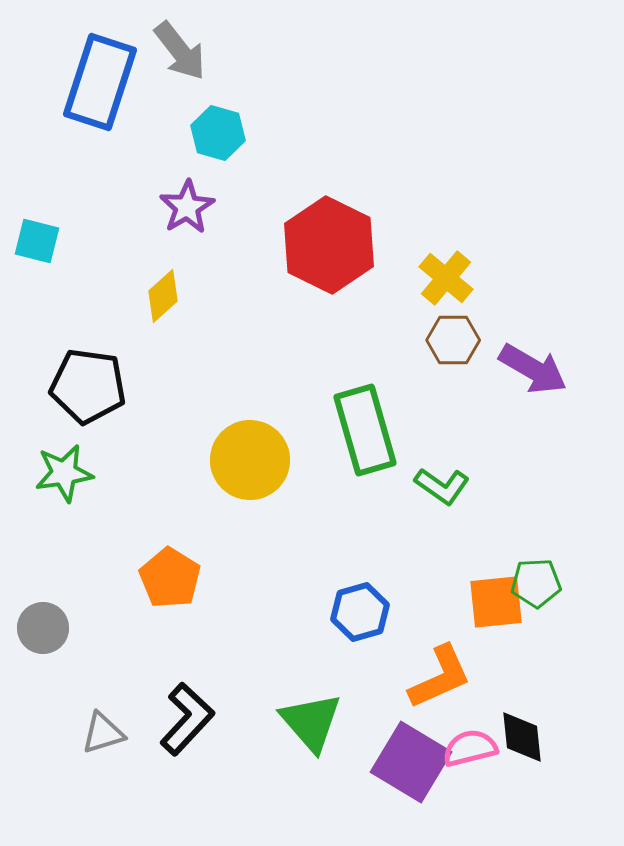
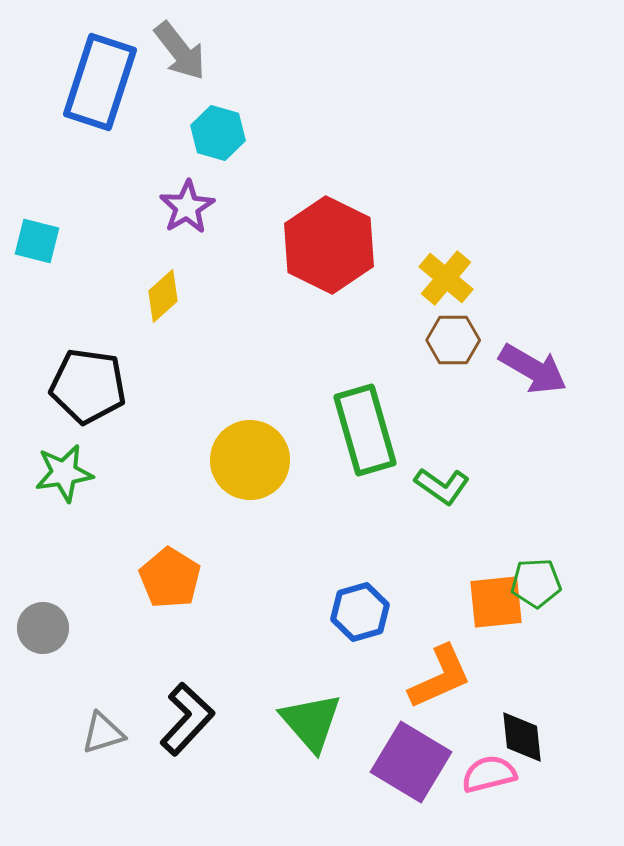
pink semicircle: moved 19 px right, 26 px down
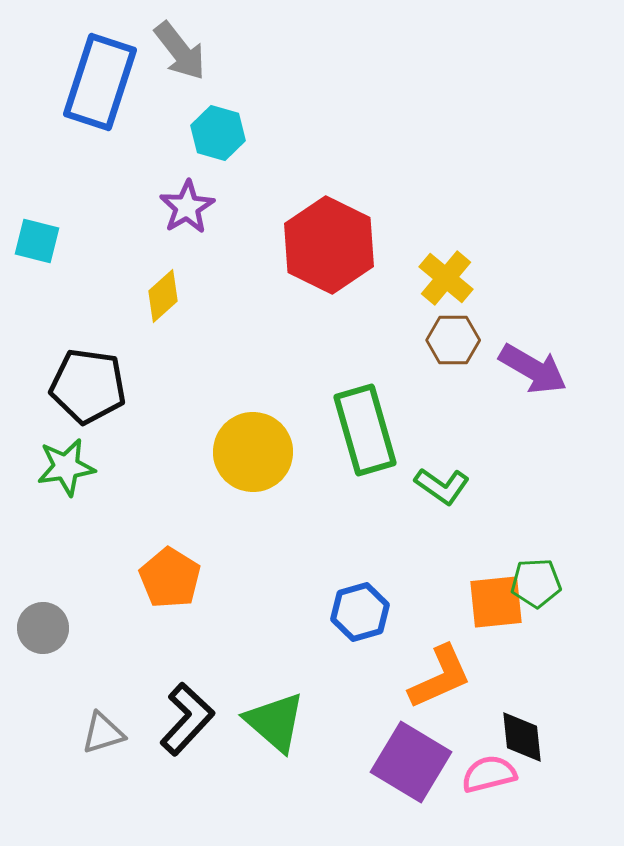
yellow circle: moved 3 px right, 8 px up
green star: moved 2 px right, 6 px up
green triangle: moved 36 px left; rotated 8 degrees counterclockwise
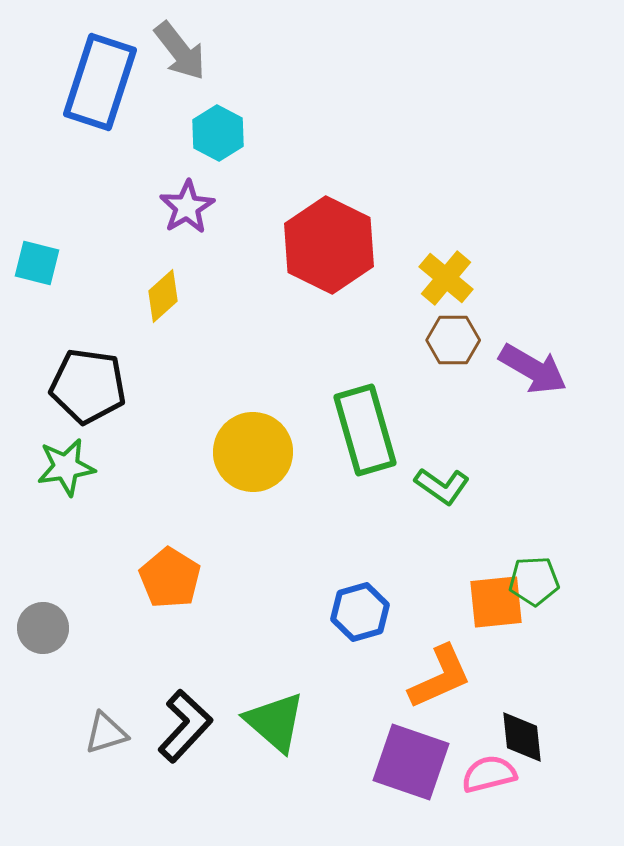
cyan hexagon: rotated 12 degrees clockwise
cyan square: moved 22 px down
green pentagon: moved 2 px left, 2 px up
black L-shape: moved 2 px left, 7 px down
gray triangle: moved 3 px right
purple square: rotated 12 degrees counterclockwise
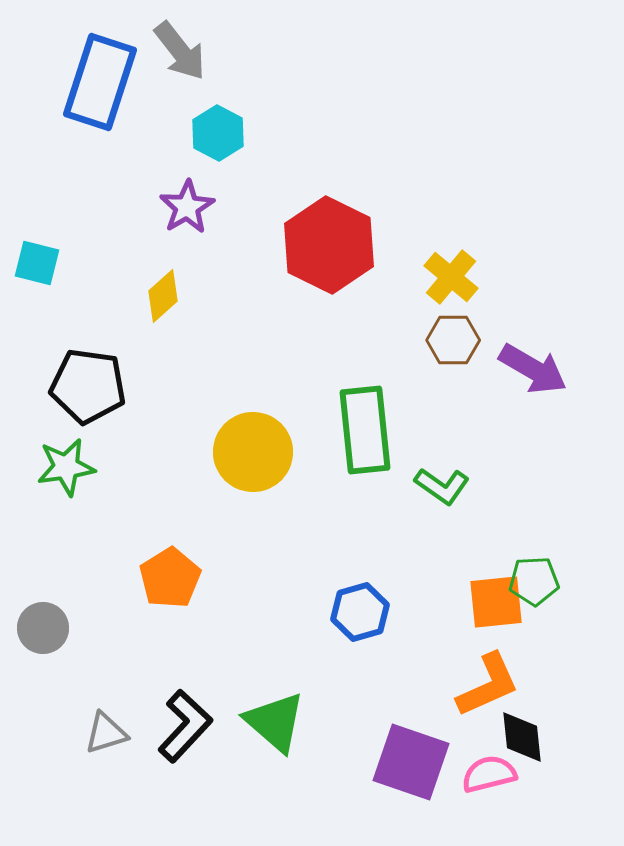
yellow cross: moved 5 px right, 1 px up
green rectangle: rotated 10 degrees clockwise
orange pentagon: rotated 8 degrees clockwise
orange L-shape: moved 48 px right, 8 px down
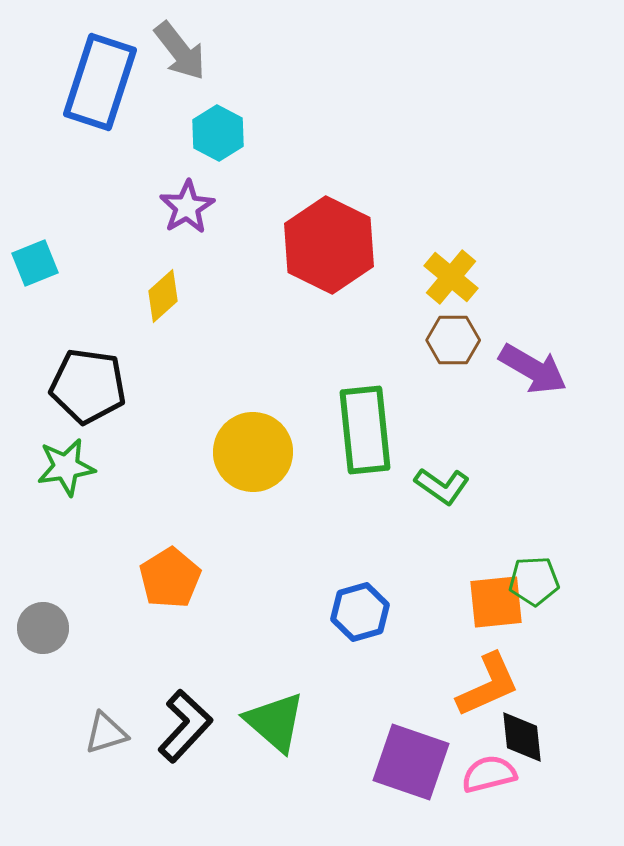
cyan square: moved 2 px left; rotated 36 degrees counterclockwise
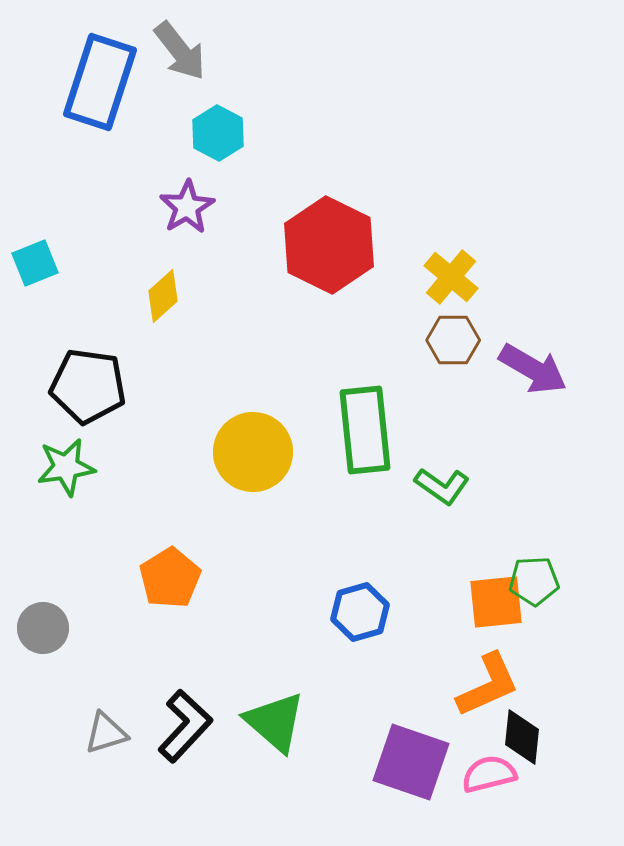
black diamond: rotated 12 degrees clockwise
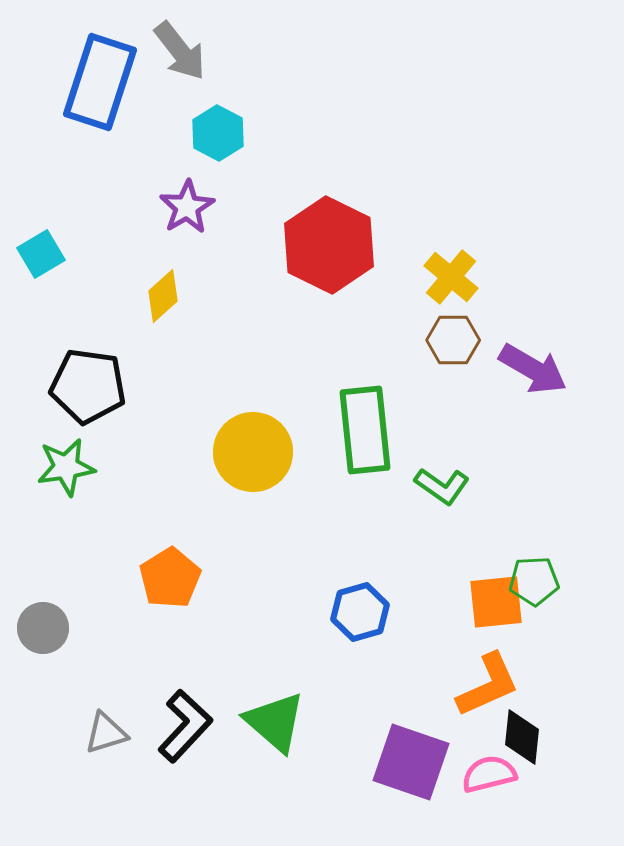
cyan square: moved 6 px right, 9 px up; rotated 9 degrees counterclockwise
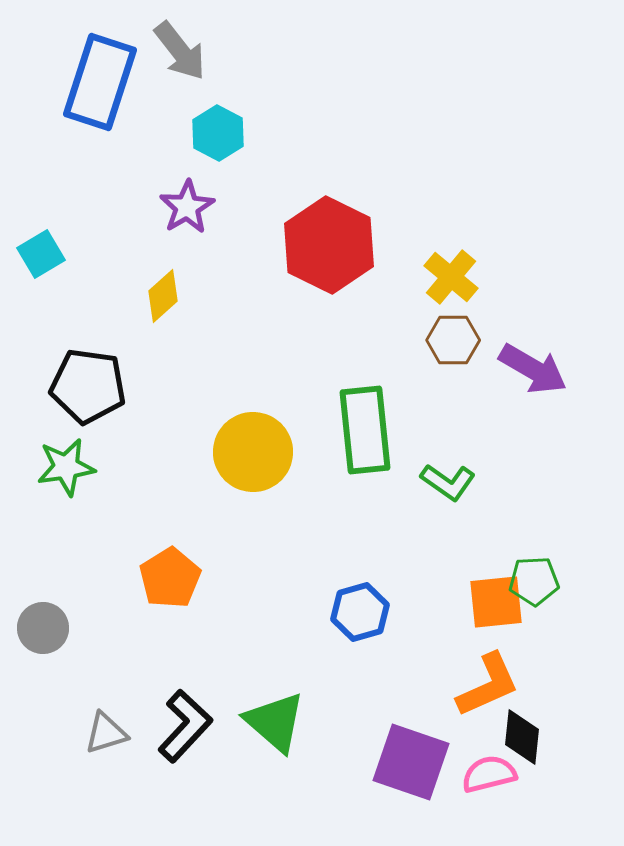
green L-shape: moved 6 px right, 4 px up
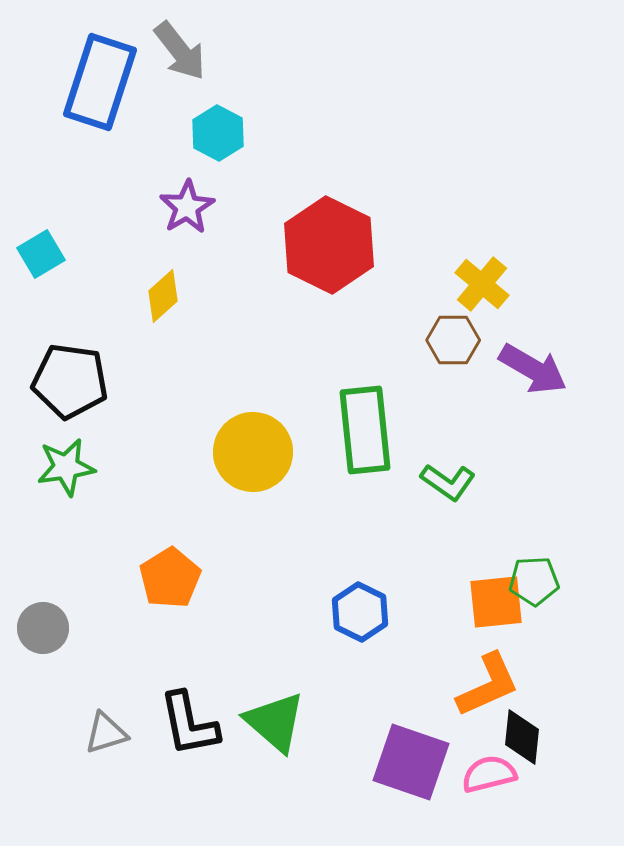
yellow cross: moved 31 px right, 7 px down
black pentagon: moved 18 px left, 5 px up
blue hexagon: rotated 18 degrees counterclockwise
black L-shape: moved 4 px right, 2 px up; rotated 126 degrees clockwise
